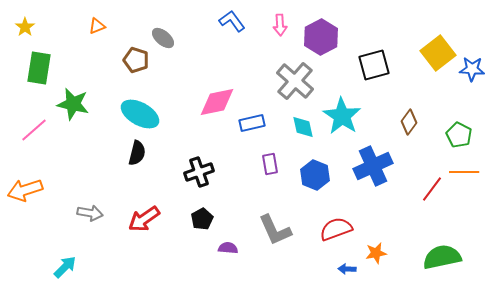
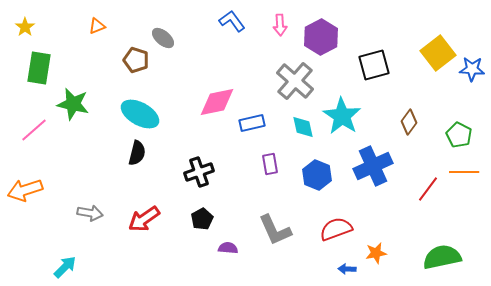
blue hexagon: moved 2 px right
red line: moved 4 px left
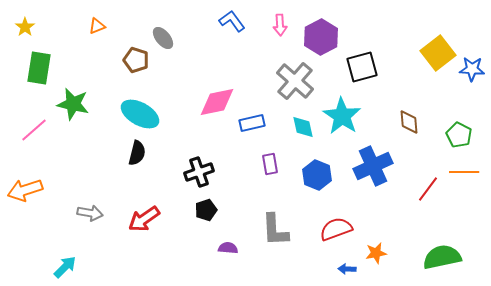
gray ellipse: rotated 10 degrees clockwise
black square: moved 12 px left, 2 px down
brown diamond: rotated 40 degrees counterclockwise
black pentagon: moved 4 px right, 9 px up; rotated 10 degrees clockwise
gray L-shape: rotated 21 degrees clockwise
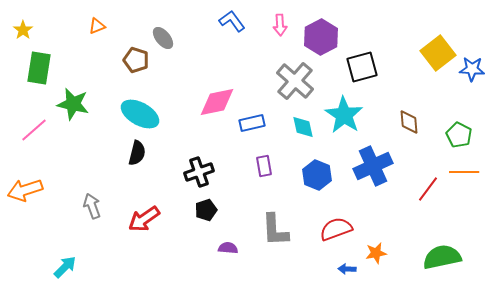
yellow star: moved 2 px left, 3 px down
cyan star: moved 2 px right, 1 px up
purple rectangle: moved 6 px left, 2 px down
gray arrow: moved 2 px right, 7 px up; rotated 120 degrees counterclockwise
